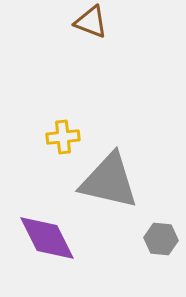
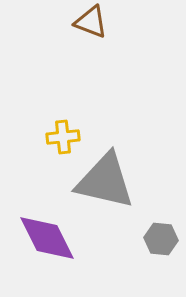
gray triangle: moved 4 px left
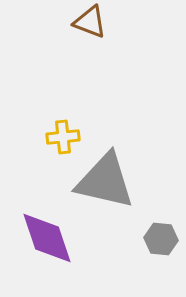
brown triangle: moved 1 px left
purple diamond: rotated 8 degrees clockwise
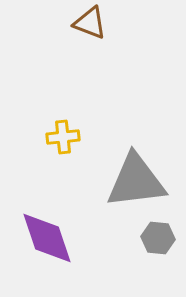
brown triangle: moved 1 px down
gray triangle: moved 31 px right; rotated 20 degrees counterclockwise
gray hexagon: moved 3 px left, 1 px up
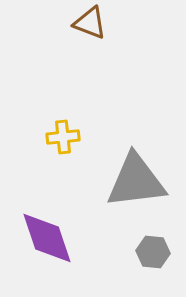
gray hexagon: moved 5 px left, 14 px down
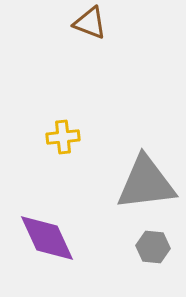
gray triangle: moved 10 px right, 2 px down
purple diamond: rotated 6 degrees counterclockwise
gray hexagon: moved 5 px up
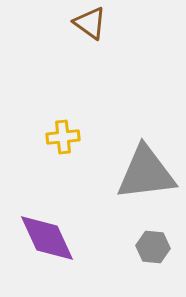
brown triangle: rotated 15 degrees clockwise
gray triangle: moved 10 px up
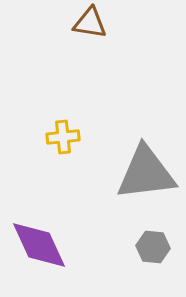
brown triangle: rotated 27 degrees counterclockwise
purple diamond: moved 8 px left, 7 px down
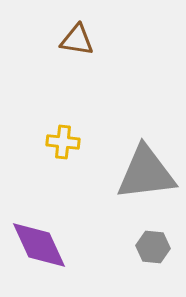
brown triangle: moved 13 px left, 17 px down
yellow cross: moved 5 px down; rotated 12 degrees clockwise
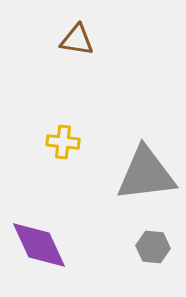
gray triangle: moved 1 px down
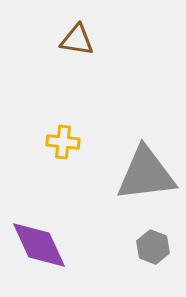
gray hexagon: rotated 16 degrees clockwise
